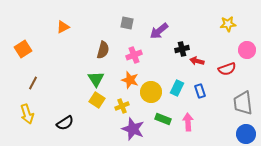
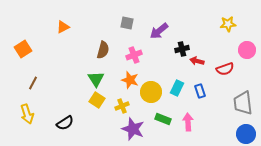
red semicircle: moved 2 px left
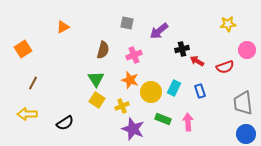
red arrow: rotated 16 degrees clockwise
red semicircle: moved 2 px up
cyan rectangle: moved 3 px left
yellow arrow: rotated 108 degrees clockwise
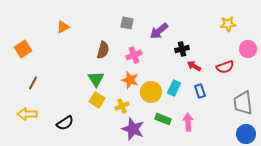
pink circle: moved 1 px right, 1 px up
red arrow: moved 3 px left, 5 px down
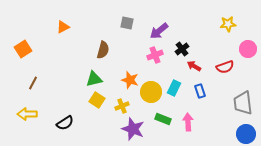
black cross: rotated 24 degrees counterclockwise
pink cross: moved 21 px right
green triangle: moved 2 px left; rotated 48 degrees clockwise
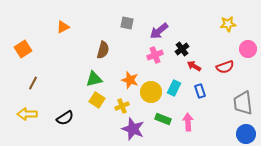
black semicircle: moved 5 px up
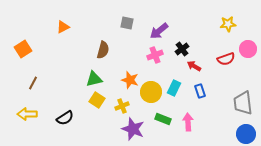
red semicircle: moved 1 px right, 8 px up
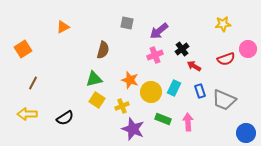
yellow star: moved 5 px left
gray trapezoid: moved 19 px left, 3 px up; rotated 60 degrees counterclockwise
blue circle: moved 1 px up
